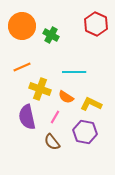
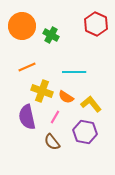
orange line: moved 5 px right
yellow cross: moved 2 px right, 2 px down
yellow L-shape: rotated 25 degrees clockwise
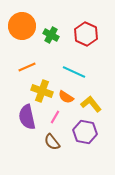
red hexagon: moved 10 px left, 10 px down
cyan line: rotated 25 degrees clockwise
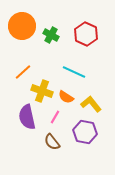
orange line: moved 4 px left, 5 px down; rotated 18 degrees counterclockwise
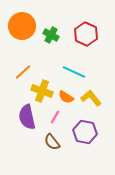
yellow L-shape: moved 6 px up
